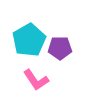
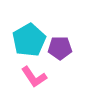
pink L-shape: moved 2 px left, 3 px up
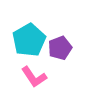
purple pentagon: rotated 20 degrees counterclockwise
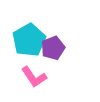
purple pentagon: moved 7 px left
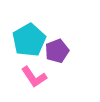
purple pentagon: moved 4 px right, 3 px down
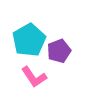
purple pentagon: moved 2 px right
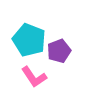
cyan pentagon: rotated 20 degrees counterclockwise
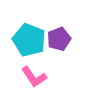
purple pentagon: moved 12 px up
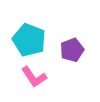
purple pentagon: moved 13 px right, 11 px down
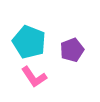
cyan pentagon: moved 2 px down
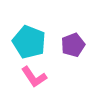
purple pentagon: moved 1 px right, 5 px up
